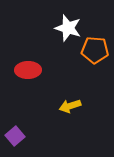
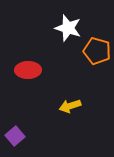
orange pentagon: moved 2 px right, 1 px down; rotated 12 degrees clockwise
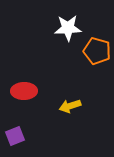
white star: rotated 20 degrees counterclockwise
red ellipse: moved 4 px left, 21 px down
purple square: rotated 18 degrees clockwise
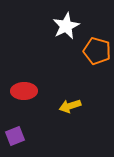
white star: moved 2 px left, 2 px up; rotated 24 degrees counterclockwise
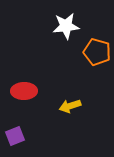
white star: rotated 20 degrees clockwise
orange pentagon: moved 1 px down
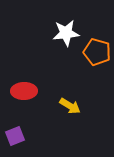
white star: moved 7 px down
yellow arrow: rotated 130 degrees counterclockwise
